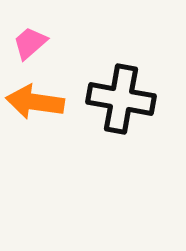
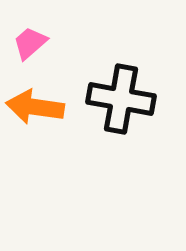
orange arrow: moved 5 px down
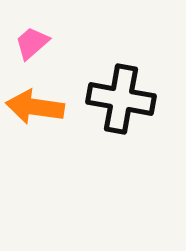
pink trapezoid: moved 2 px right
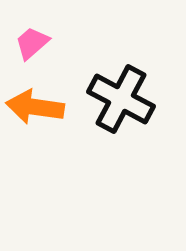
black cross: rotated 18 degrees clockwise
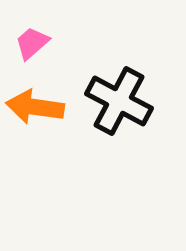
black cross: moved 2 px left, 2 px down
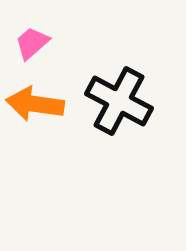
orange arrow: moved 3 px up
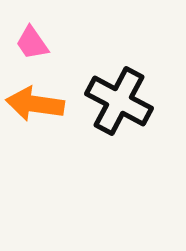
pink trapezoid: rotated 84 degrees counterclockwise
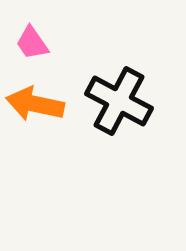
orange arrow: rotated 4 degrees clockwise
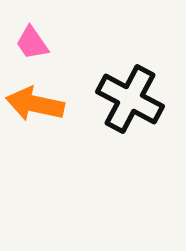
black cross: moved 11 px right, 2 px up
